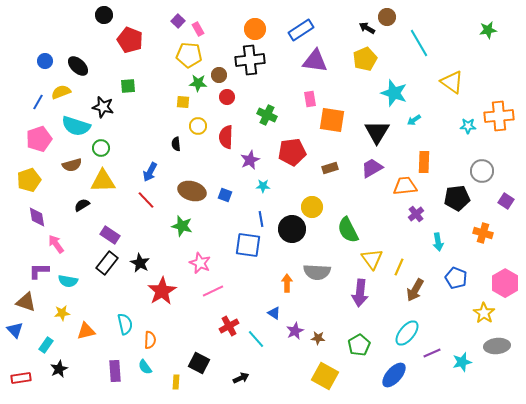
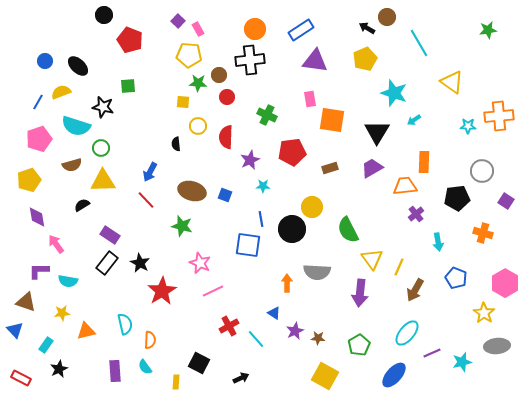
red rectangle at (21, 378): rotated 36 degrees clockwise
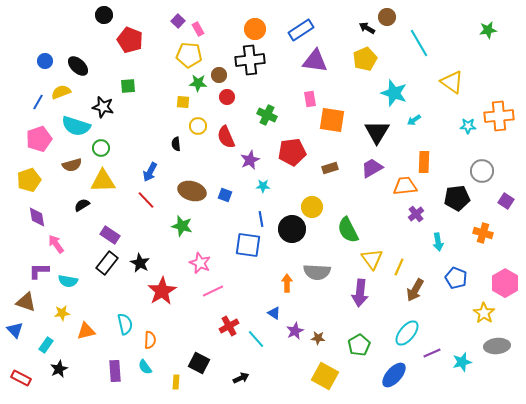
red semicircle at (226, 137): rotated 25 degrees counterclockwise
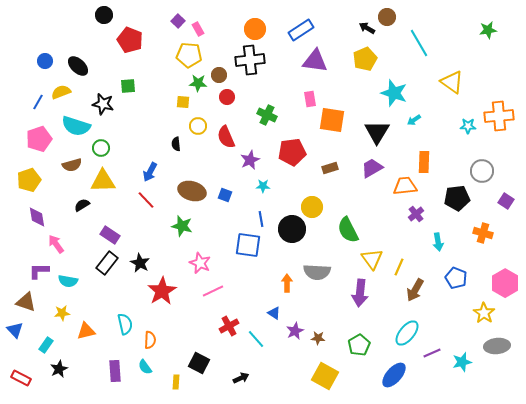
black star at (103, 107): moved 3 px up
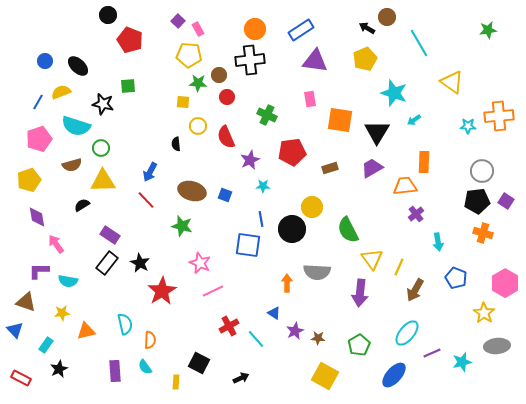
black circle at (104, 15): moved 4 px right
orange square at (332, 120): moved 8 px right
black pentagon at (457, 198): moved 20 px right, 3 px down
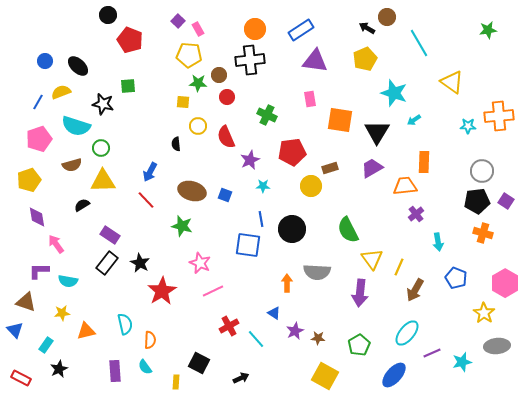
yellow circle at (312, 207): moved 1 px left, 21 px up
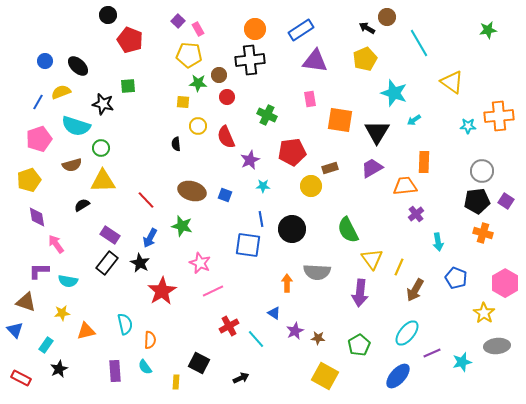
blue arrow at (150, 172): moved 66 px down
blue ellipse at (394, 375): moved 4 px right, 1 px down
